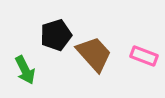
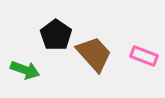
black pentagon: rotated 20 degrees counterclockwise
green arrow: rotated 44 degrees counterclockwise
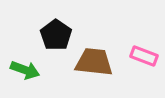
brown trapezoid: moved 8 px down; rotated 42 degrees counterclockwise
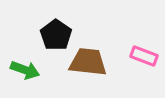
brown trapezoid: moved 6 px left
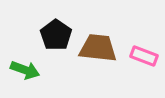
brown trapezoid: moved 10 px right, 14 px up
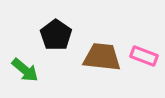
brown trapezoid: moved 4 px right, 9 px down
green arrow: rotated 20 degrees clockwise
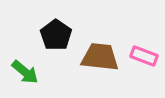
brown trapezoid: moved 2 px left
green arrow: moved 2 px down
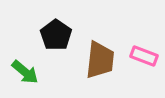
brown trapezoid: moved 3 px down; rotated 90 degrees clockwise
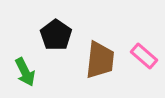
pink rectangle: rotated 20 degrees clockwise
green arrow: rotated 24 degrees clockwise
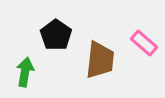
pink rectangle: moved 13 px up
green arrow: rotated 144 degrees counterclockwise
